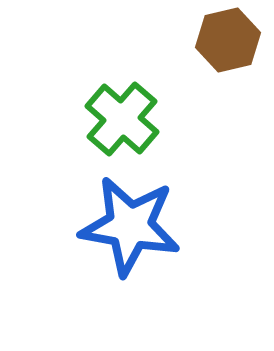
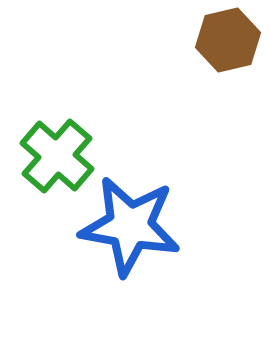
green cross: moved 65 px left, 37 px down
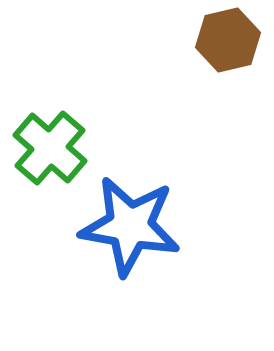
green cross: moved 7 px left, 8 px up
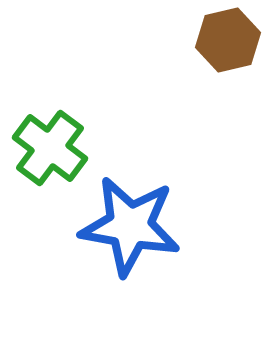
green cross: rotated 4 degrees counterclockwise
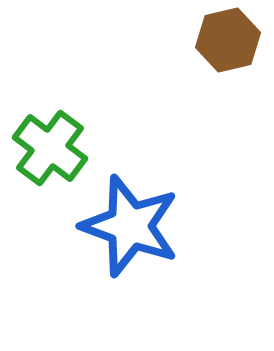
blue star: rotated 10 degrees clockwise
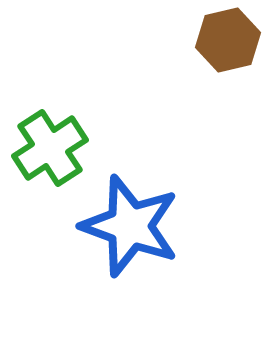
green cross: rotated 20 degrees clockwise
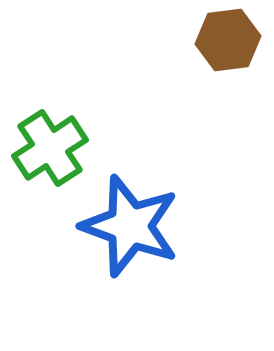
brown hexagon: rotated 6 degrees clockwise
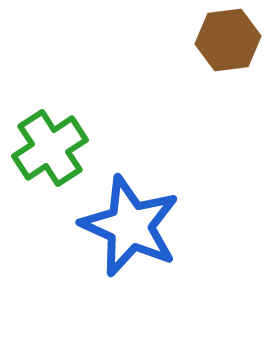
blue star: rotated 4 degrees clockwise
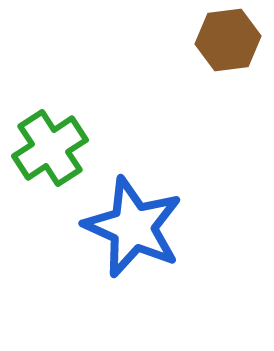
blue star: moved 3 px right, 1 px down
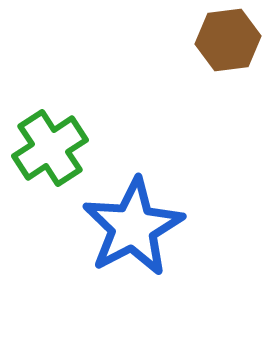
blue star: rotated 20 degrees clockwise
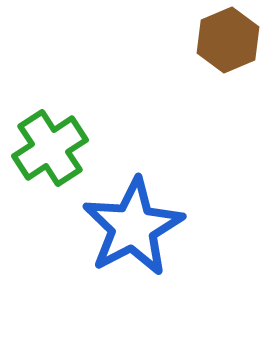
brown hexagon: rotated 16 degrees counterclockwise
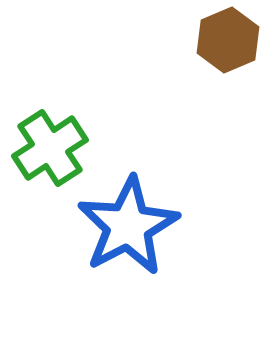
blue star: moved 5 px left, 1 px up
